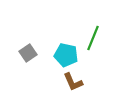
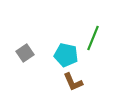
gray square: moved 3 px left
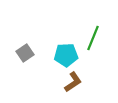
cyan pentagon: rotated 15 degrees counterclockwise
brown L-shape: rotated 100 degrees counterclockwise
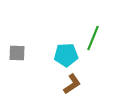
gray square: moved 8 px left; rotated 36 degrees clockwise
brown L-shape: moved 1 px left, 2 px down
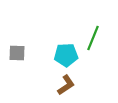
brown L-shape: moved 6 px left, 1 px down
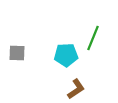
brown L-shape: moved 10 px right, 4 px down
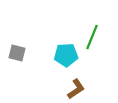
green line: moved 1 px left, 1 px up
gray square: rotated 12 degrees clockwise
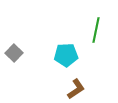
green line: moved 4 px right, 7 px up; rotated 10 degrees counterclockwise
gray square: moved 3 px left; rotated 30 degrees clockwise
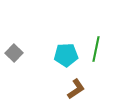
green line: moved 19 px down
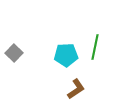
green line: moved 1 px left, 2 px up
